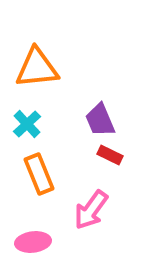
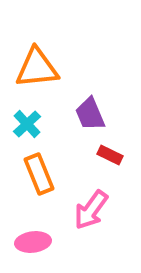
purple trapezoid: moved 10 px left, 6 px up
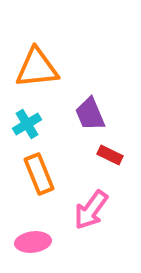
cyan cross: rotated 12 degrees clockwise
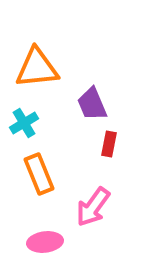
purple trapezoid: moved 2 px right, 10 px up
cyan cross: moved 3 px left, 1 px up
red rectangle: moved 1 px left, 11 px up; rotated 75 degrees clockwise
pink arrow: moved 2 px right, 3 px up
pink ellipse: moved 12 px right
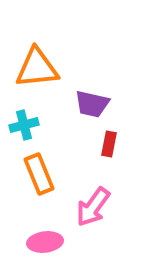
purple trapezoid: rotated 54 degrees counterclockwise
cyan cross: moved 2 px down; rotated 16 degrees clockwise
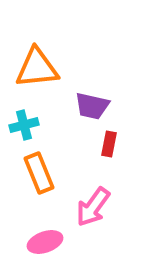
purple trapezoid: moved 2 px down
orange rectangle: moved 1 px up
pink ellipse: rotated 12 degrees counterclockwise
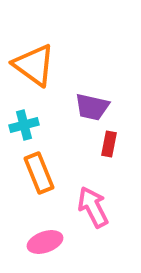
orange triangle: moved 3 px left, 3 px up; rotated 42 degrees clockwise
purple trapezoid: moved 1 px down
pink arrow: rotated 117 degrees clockwise
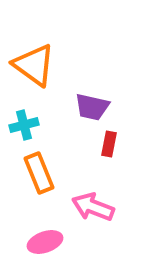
pink arrow: rotated 42 degrees counterclockwise
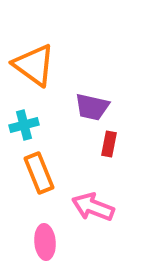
pink ellipse: rotated 76 degrees counterclockwise
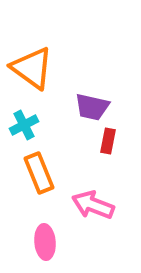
orange triangle: moved 2 px left, 3 px down
cyan cross: rotated 12 degrees counterclockwise
red rectangle: moved 1 px left, 3 px up
pink arrow: moved 2 px up
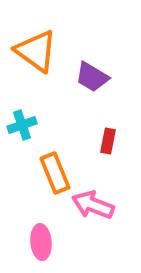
orange triangle: moved 4 px right, 17 px up
purple trapezoid: moved 30 px up; rotated 18 degrees clockwise
cyan cross: moved 2 px left; rotated 8 degrees clockwise
orange rectangle: moved 16 px right
pink ellipse: moved 4 px left
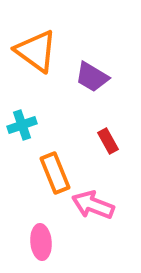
red rectangle: rotated 40 degrees counterclockwise
